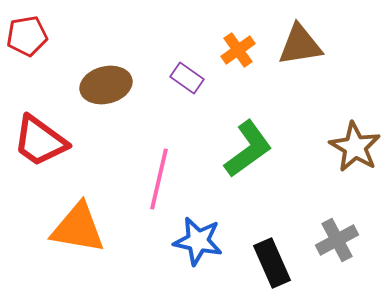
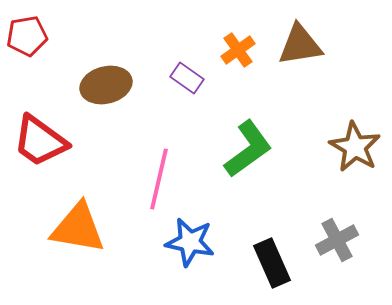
blue star: moved 8 px left, 1 px down
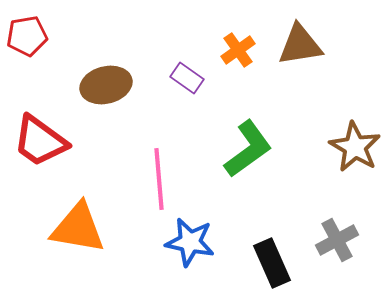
pink line: rotated 18 degrees counterclockwise
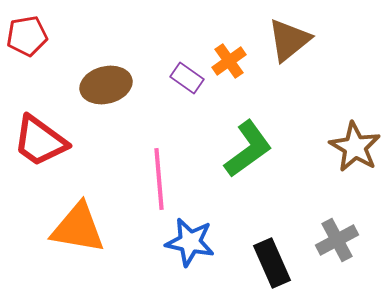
brown triangle: moved 11 px left, 5 px up; rotated 30 degrees counterclockwise
orange cross: moved 9 px left, 11 px down
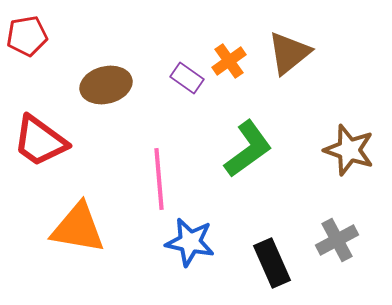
brown triangle: moved 13 px down
brown star: moved 6 px left, 3 px down; rotated 12 degrees counterclockwise
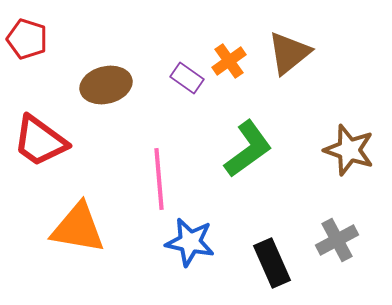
red pentagon: moved 3 px down; rotated 27 degrees clockwise
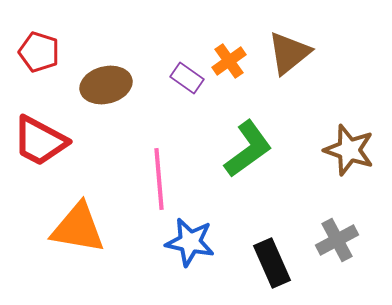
red pentagon: moved 12 px right, 13 px down
red trapezoid: rotated 8 degrees counterclockwise
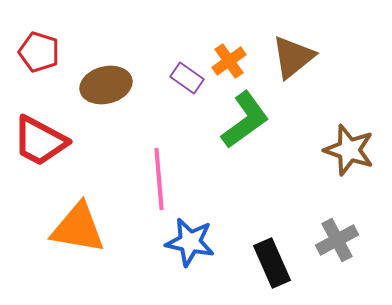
brown triangle: moved 4 px right, 4 px down
green L-shape: moved 3 px left, 29 px up
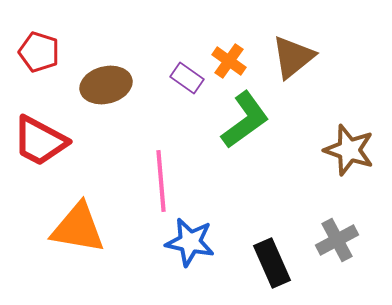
orange cross: rotated 20 degrees counterclockwise
pink line: moved 2 px right, 2 px down
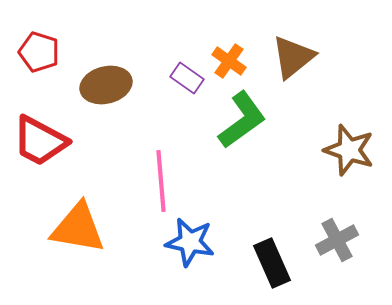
green L-shape: moved 3 px left
